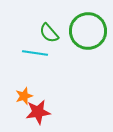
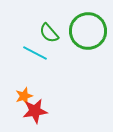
cyan line: rotated 20 degrees clockwise
red star: moved 3 px left, 1 px up
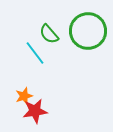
green semicircle: moved 1 px down
cyan line: rotated 25 degrees clockwise
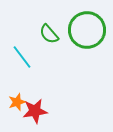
green circle: moved 1 px left, 1 px up
cyan line: moved 13 px left, 4 px down
orange star: moved 7 px left, 6 px down
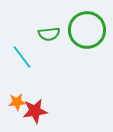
green semicircle: rotated 55 degrees counterclockwise
orange star: rotated 12 degrees clockwise
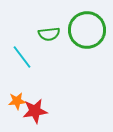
orange star: moved 1 px up
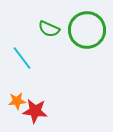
green semicircle: moved 5 px up; rotated 30 degrees clockwise
cyan line: moved 1 px down
red star: rotated 15 degrees clockwise
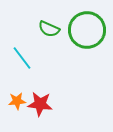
red star: moved 5 px right, 7 px up
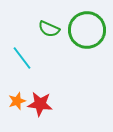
orange star: rotated 12 degrees counterclockwise
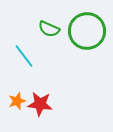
green circle: moved 1 px down
cyan line: moved 2 px right, 2 px up
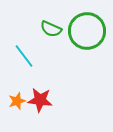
green semicircle: moved 2 px right
red star: moved 4 px up
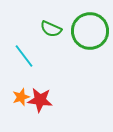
green circle: moved 3 px right
orange star: moved 4 px right, 4 px up
